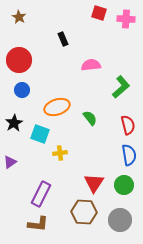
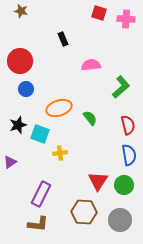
brown star: moved 2 px right, 6 px up; rotated 16 degrees counterclockwise
red circle: moved 1 px right, 1 px down
blue circle: moved 4 px right, 1 px up
orange ellipse: moved 2 px right, 1 px down
black star: moved 4 px right, 2 px down; rotated 12 degrees clockwise
red triangle: moved 4 px right, 2 px up
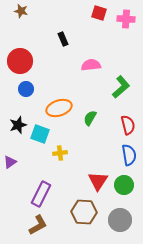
green semicircle: rotated 112 degrees counterclockwise
brown L-shape: moved 1 px down; rotated 35 degrees counterclockwise
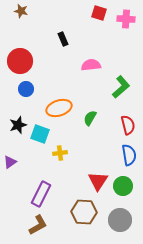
green circle: moved 1 px left, 1 px down
